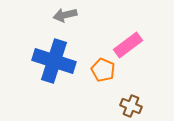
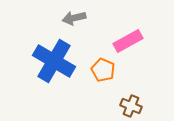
gray arrow: moved 9 px right, 3 px down
pink rectangle: moved 4 px up; rotated 8 degrees clockwise
blue cross: rotated 12 degrees clockwise
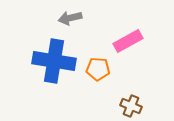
gray arrow: moved 4 px left
blue cross: rotated 21 degrees counterclockwise
orange pentagon: moved 5 px left, 1 px up; rotated 20 degrees counterclockwise
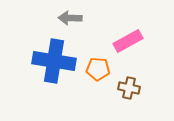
gray arrow: rotated 15 degrees clockwise
brown cross: moved 2 px left, 18 px up; rotated 10 degrees counterclockwise
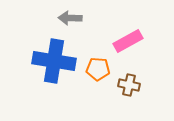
brown cross: moved 3 px up
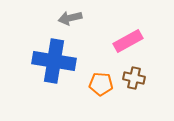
gray arrow: rotated 15 degrees counterclockwise
orange pentagon: moved 3 px right, 15 px down
brown cross: moved 5 px right, 7 px up
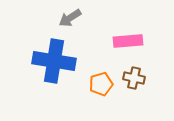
gray arrow: rotated 20 degrees counterclockwise
pink rectangle: rotated 24 degrees clockwise
orange pentagon: rotated 20 degrees counterclockwise
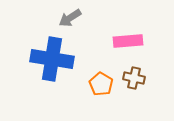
blue cross: moved 2 px left, 2 px up
orange pentagon: rotated 25 degrees counterclockwise
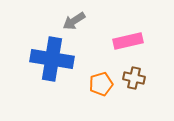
gray arrow: moved 4 px right, 3 px down
pink rectangle: rotated 8 degrees counterclockwise
orange pentagon: rotated 25 degrees clockwise
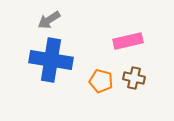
gray arrow: moved 25 px left, 1 px up
blue cross: moved 1 px left, 1 px down
orange pentagon: moved 3 px up; rotated 30 degrees clockwise
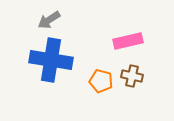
brown cross: moved 2 px left, 2 px up
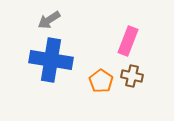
pink rectangle: rotated 56 degrees counterclockwise
orange pentagon: rotated 20 degrees clockwise
